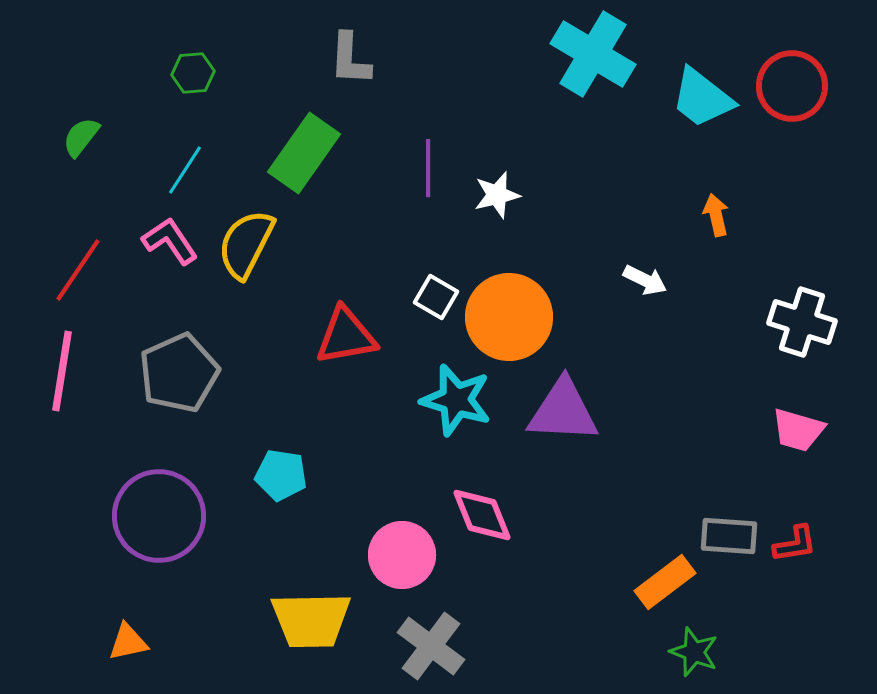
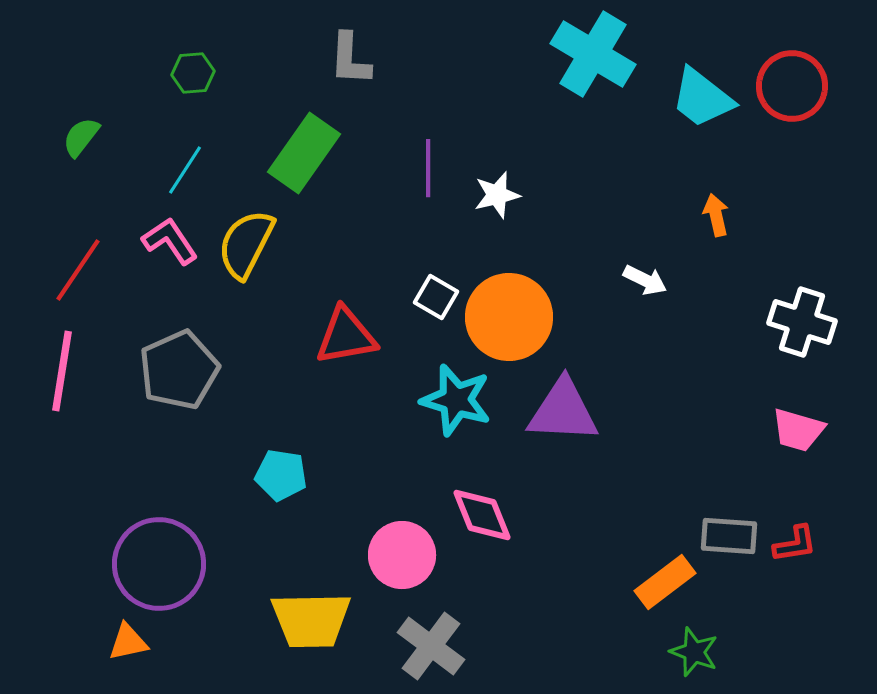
gray pentagon: moved 3 px up
purple circle: moved 48 px down
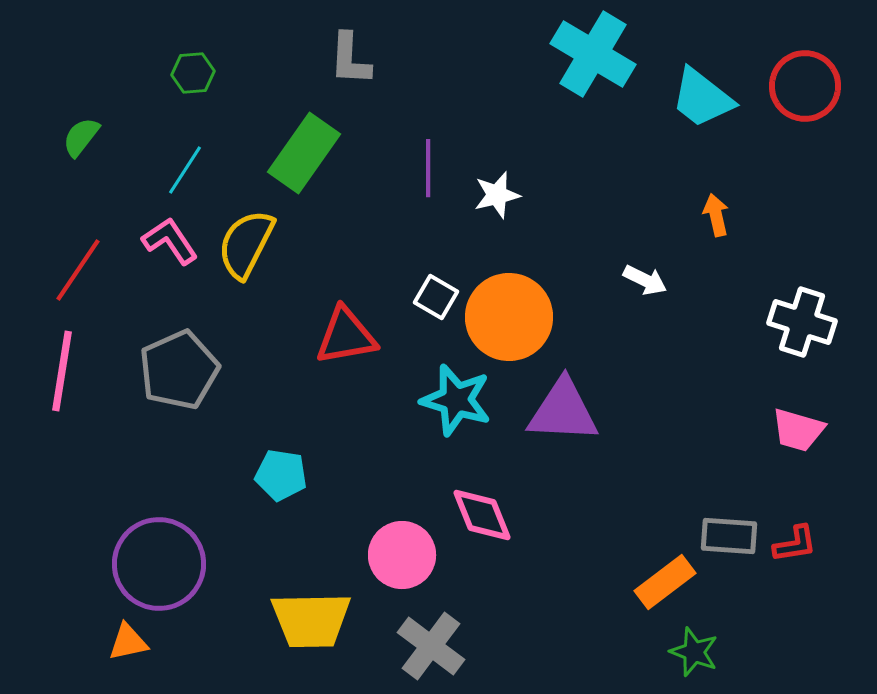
red circle: moved 13 px right
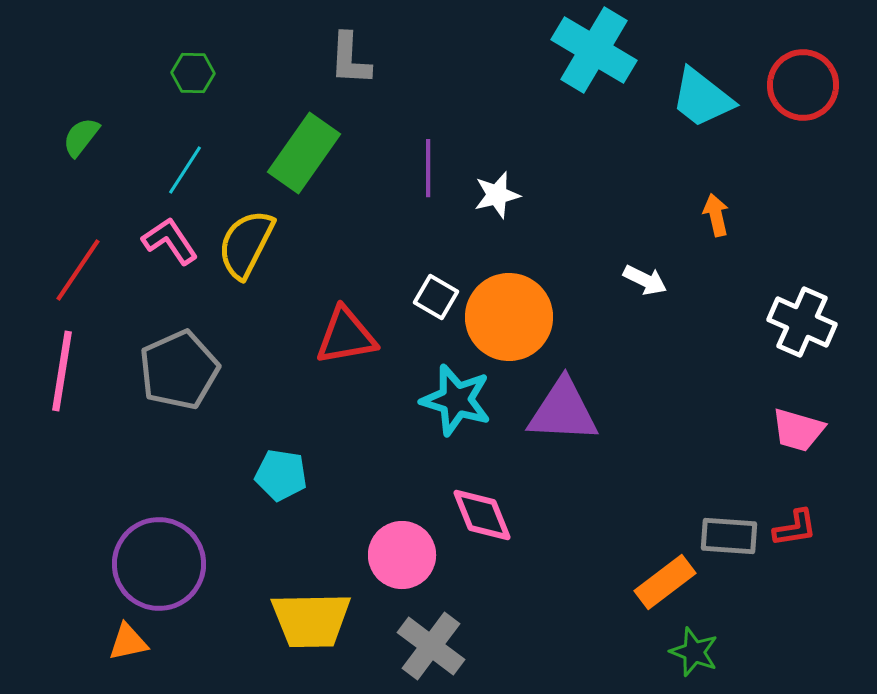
cyan cross: moved 1 px right, 4 px up
green hexagon: rotated 6 degrees clockwise
red circle: moved 2 px left, 1 px up
white cross: rotated 6 degrees clockwise
red L-shape: moved 16 px up
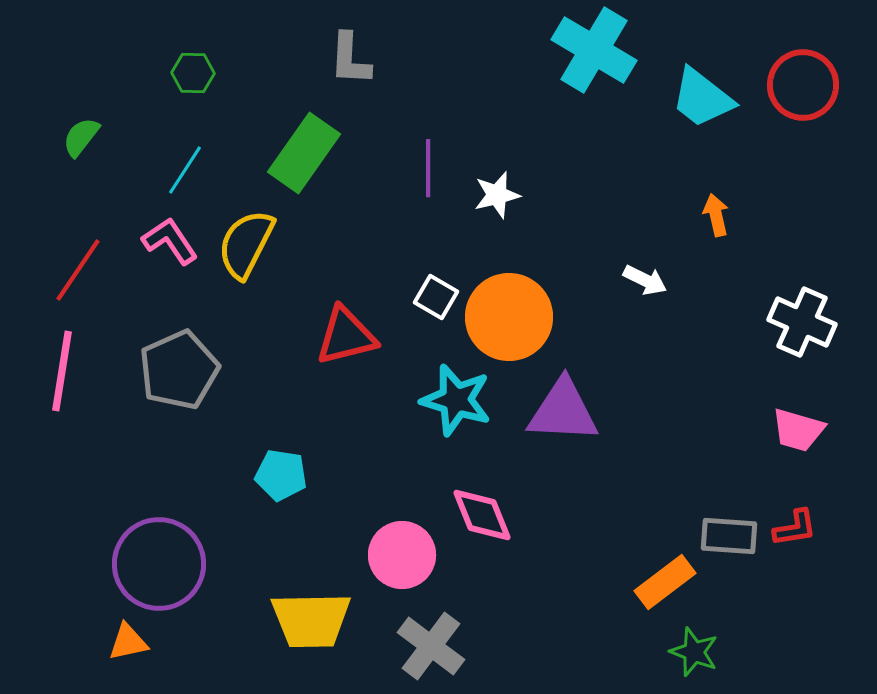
red triangle: rotated 4 degrees counterclockwise
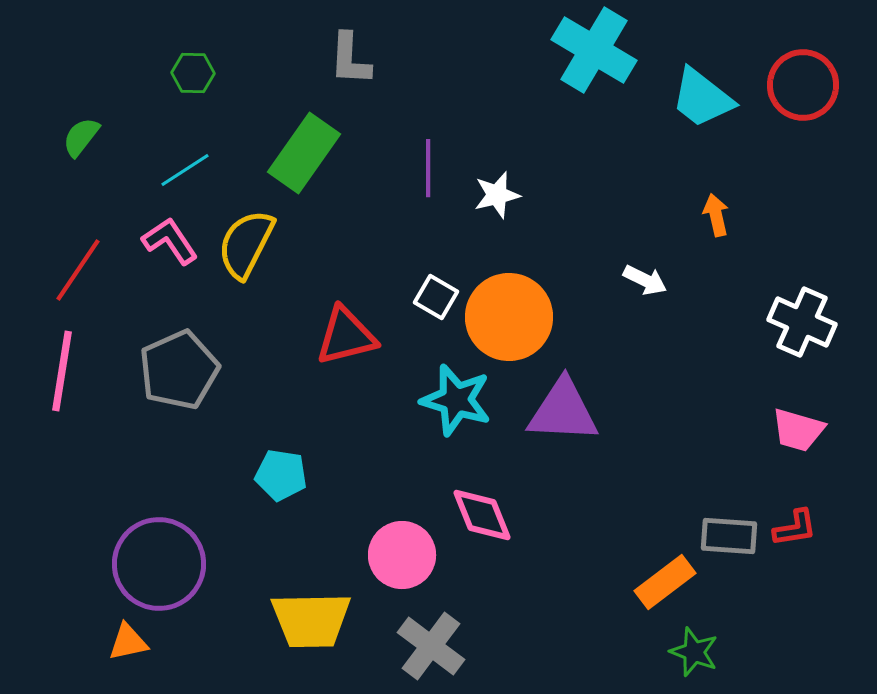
cyan line: rotated 24 degrees clockwise
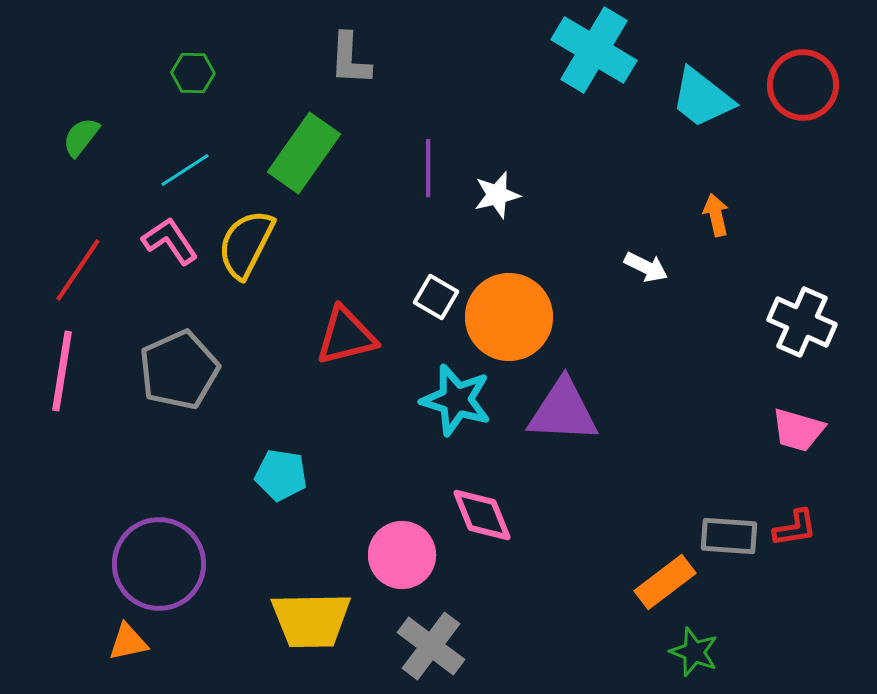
white arrow: moved 1 px right, 13 px up
